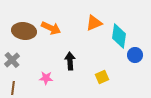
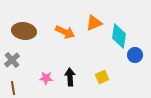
orange arrow: moved 14 px right, 4 px down
black arrow: moved 16 px down
brown line: rotated 16 degrees counterclockwise
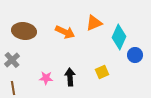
cyan diamond: moved 1 px down; rotated 15 degrees clockwise
yellow square: moved 5 px up
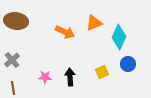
brown ellipse: moved 8 px left, 10 px up
blue circle: moved 7 px left, 9 px down
pink star: moved 1 px left, 1 px up
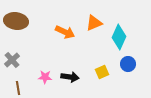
black arrow: rotated 102 degrees clockwise
brown line: moved 5 px right
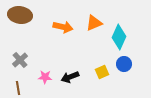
brown ellipse: moved 4 px right, 6 px up
orange arrow: moved 2 px left, 5 px up; rotated 12 degrees counterclockwise
gray cross: moved 8 px right
blue circle: moved 4 px left
black arrow: rotated 150 degrees clockwise
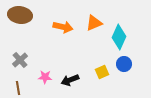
black arrow: moved 3 px down
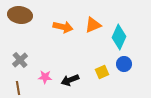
orange triangle: moved 1 px left, 2 px down
